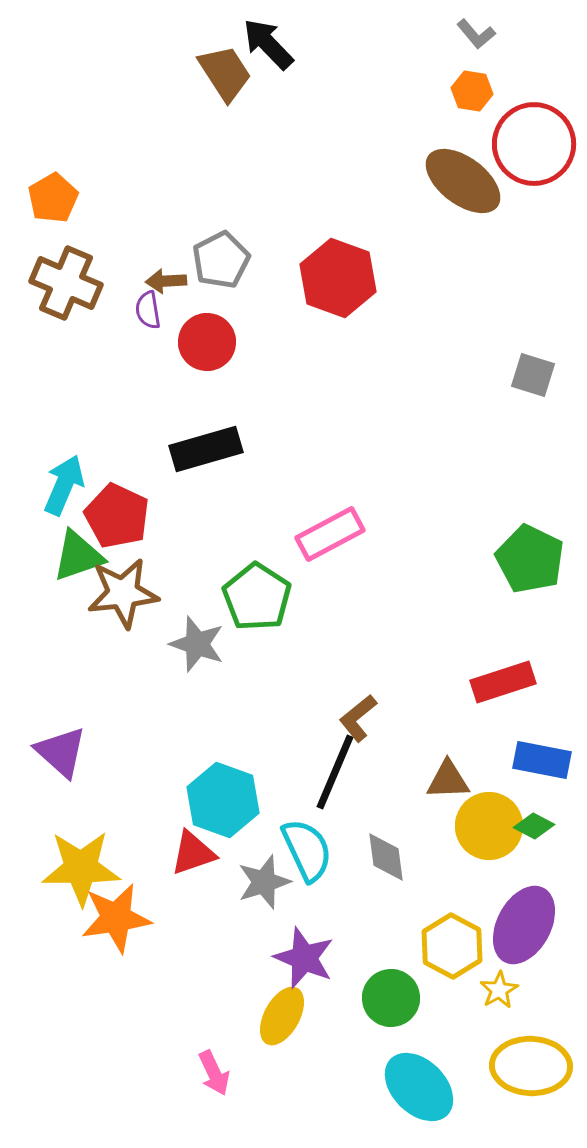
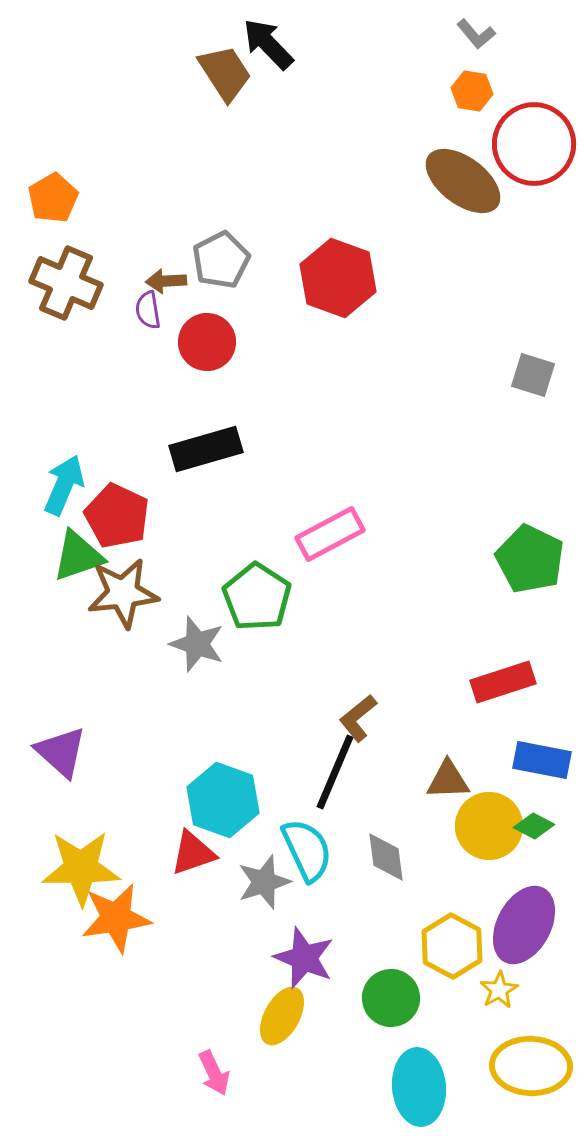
cyan ellipse at (419, 1087): rotated 40 degrees clockwise
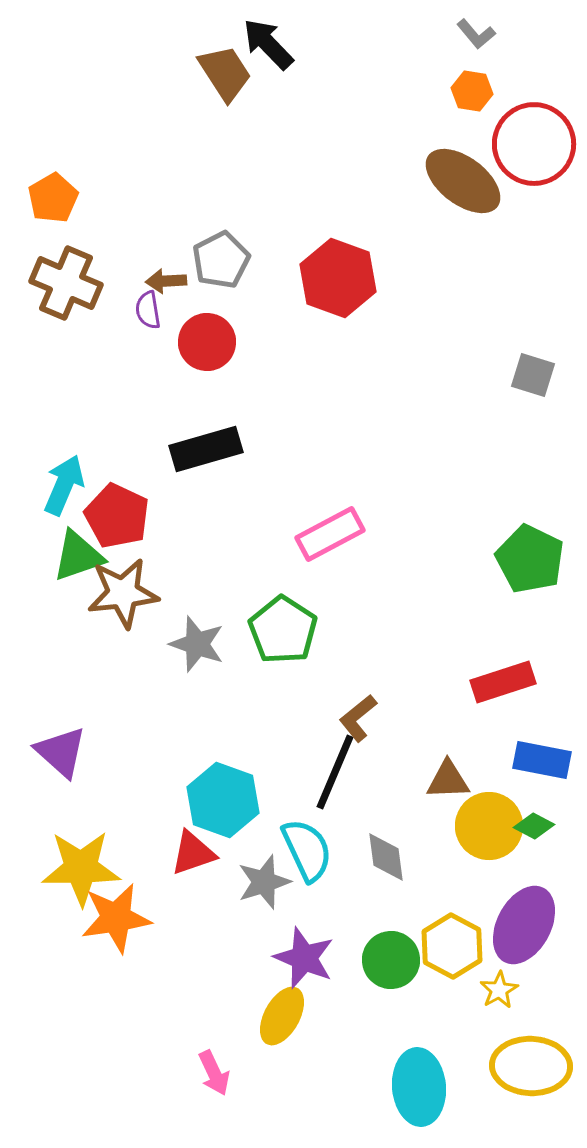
green pentagon at (257, 597): moved 26 px right, 33 px down
green circle at (391, 998): moved 38 px up
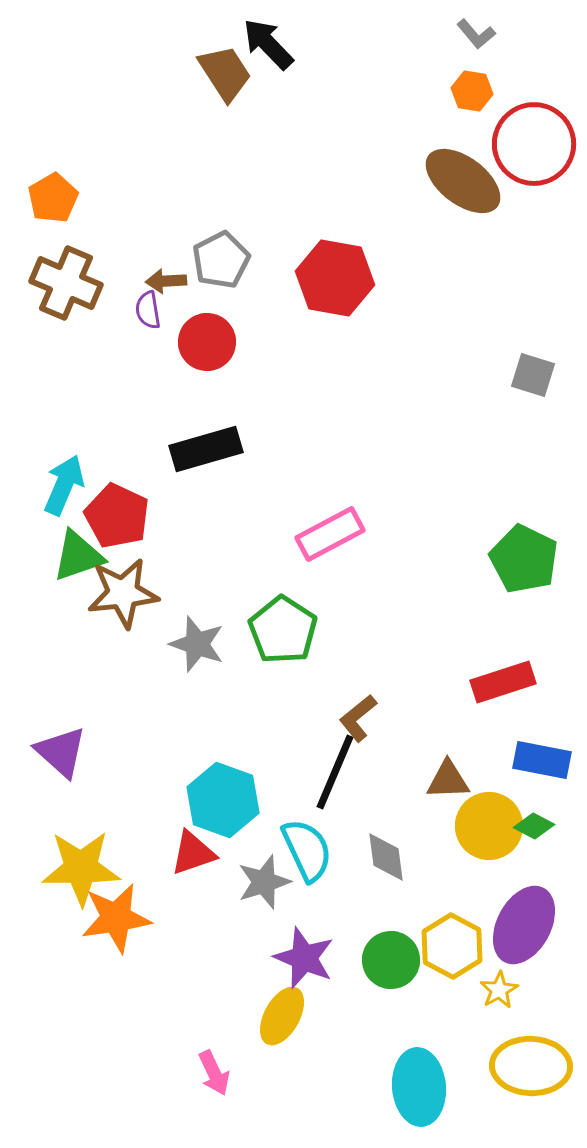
red hexagon at (338, 278): moved 3 px left; rotated 10 degrees counterclockwise
green pentagon at (530, 559): moved 6 px left
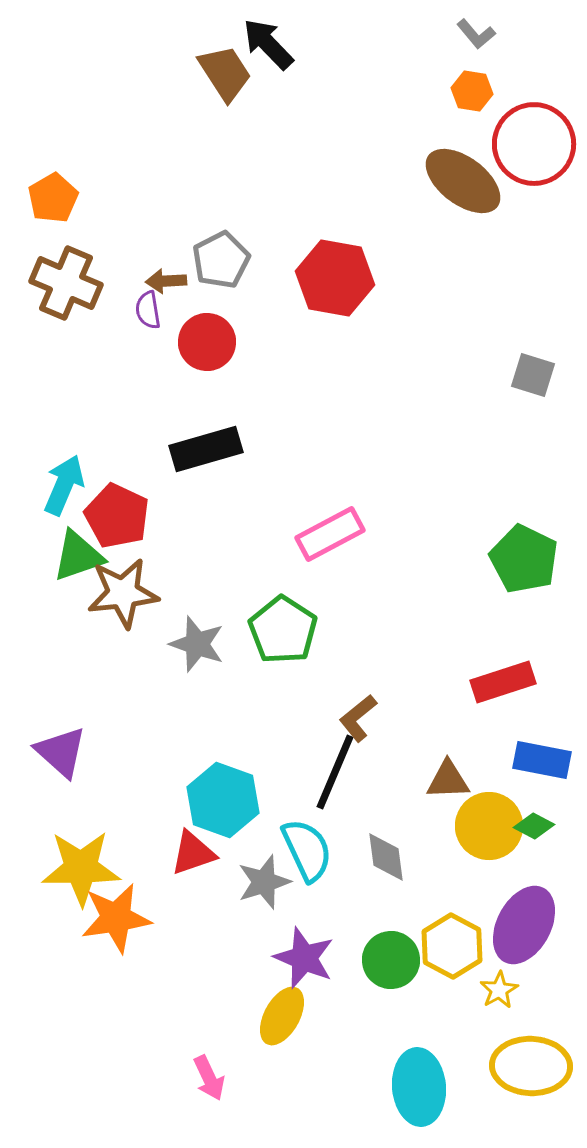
pink arrow at (214, 1073): moved 5 px left, 5 px down
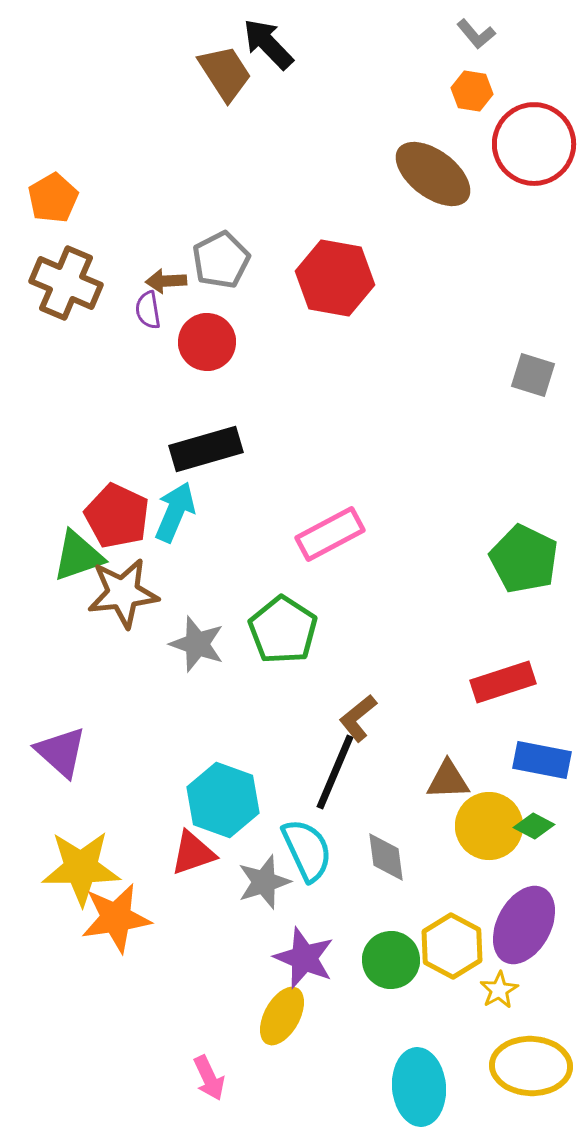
brown ellipse at (463, 181): moved 30 px left, 7 px up
cyan arrow at (64, 485): moved 111 px right, 27 px down
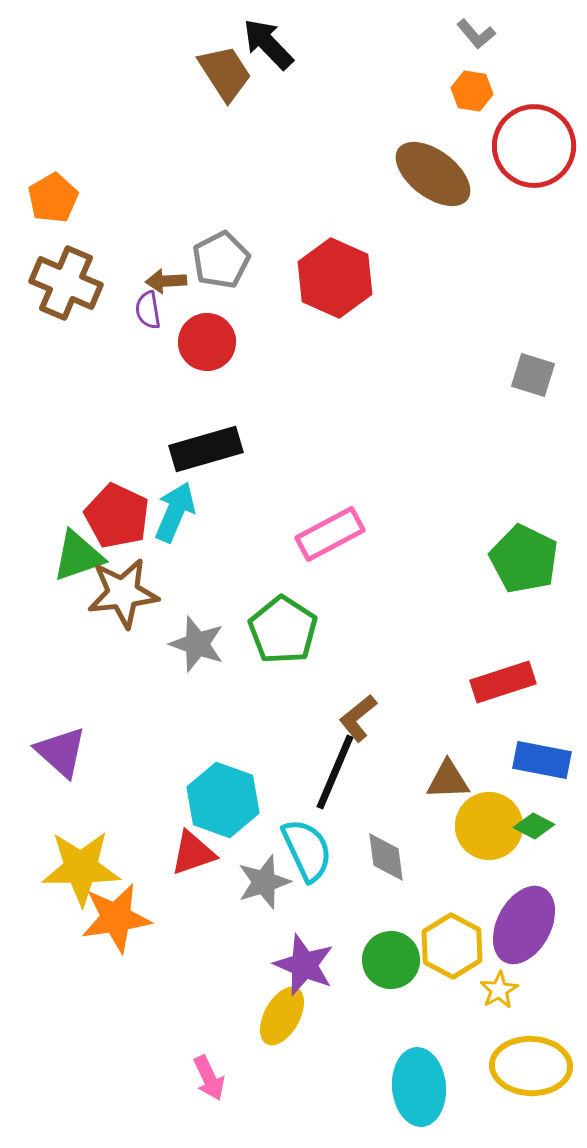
red circle at (534, 144): moved 2 px down
red hexagon at (335, 278): rotated 14 degrees clockwise
purple star at (304, 958): moved 7 px down
